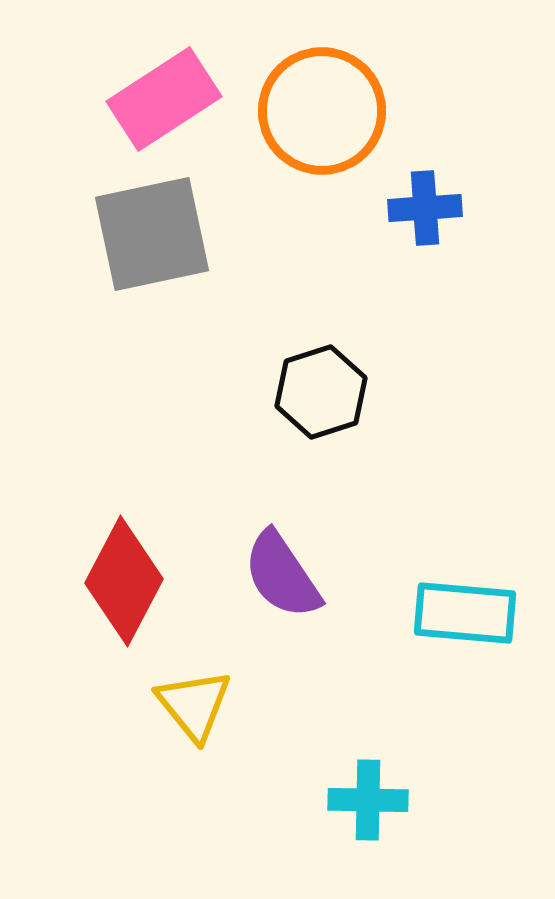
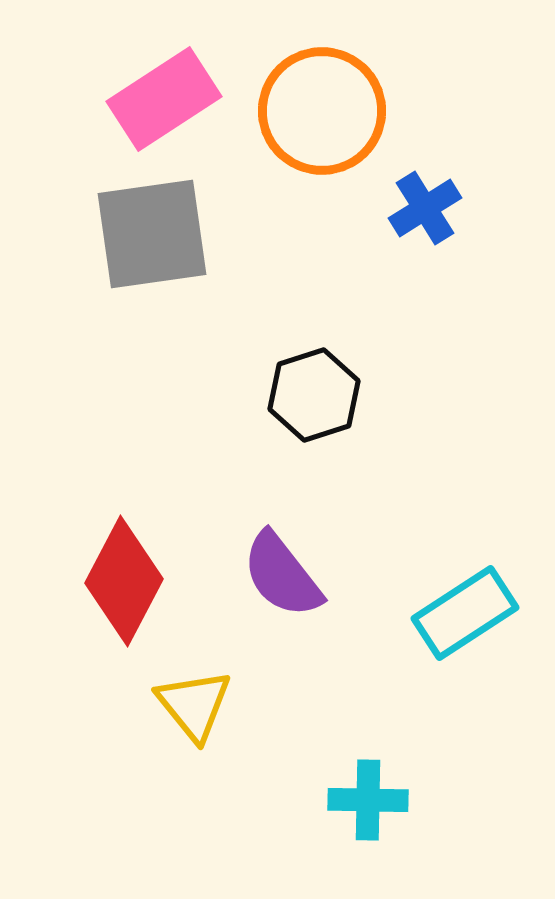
blue cross: rotated 28 degrees counterclockwise
gray square: rotated 4 degrees clockwise
black hexagon: moved 7 px left, 3 px down
purple semicircle: rotated 4 degrees counterclockwise
cyan rectangle: rotated 38 degrees counterclockwise
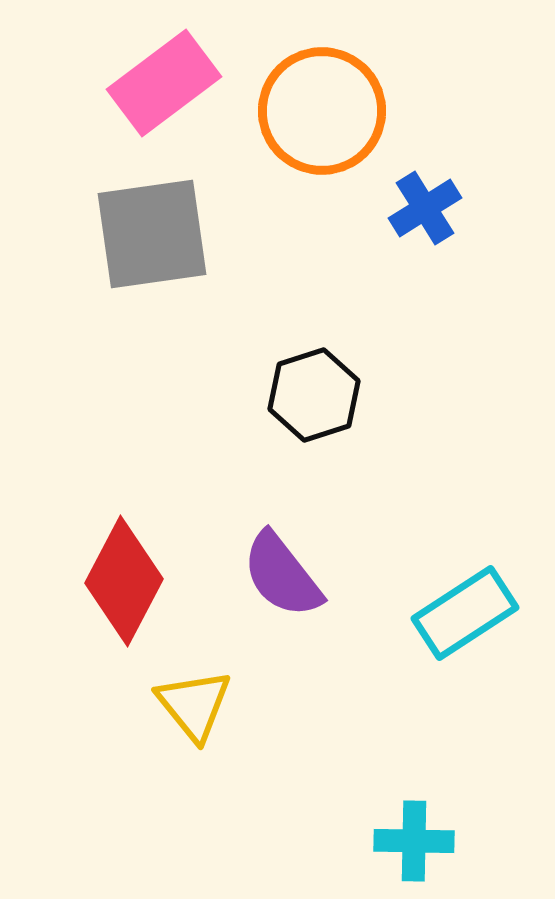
pink rectangle: moved 16 px up; rotated 4 degrees counterclockwise
cyan cross: moved 46 px right, 41 px down
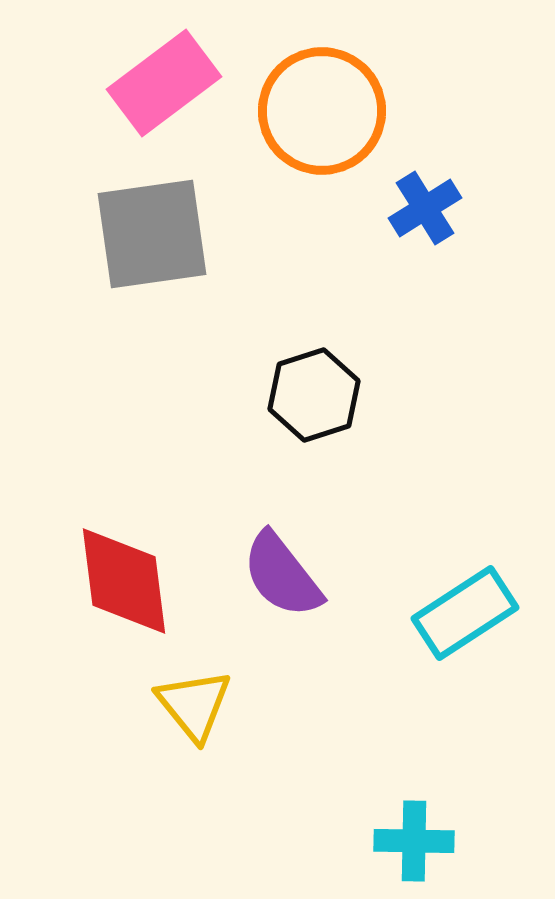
red diamond: rotated 35 degrees counterclockwise
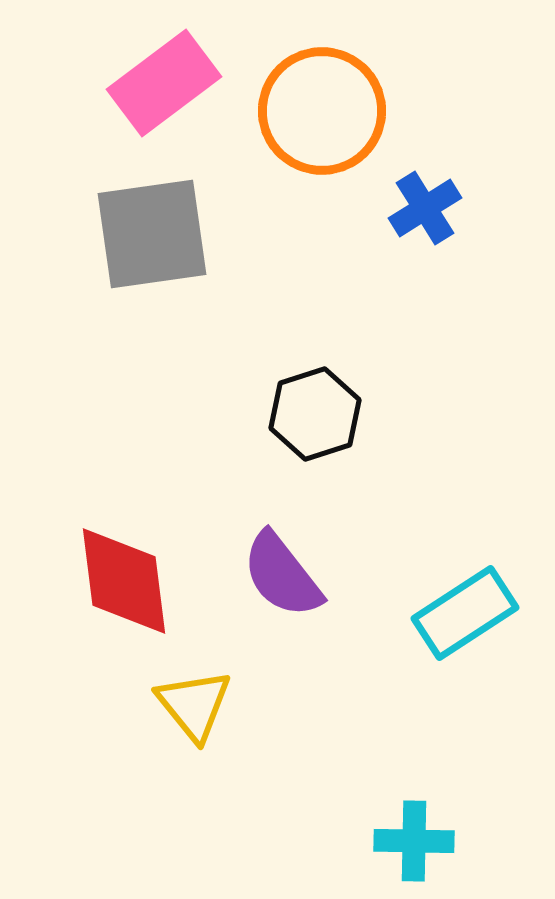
black hexagon: moved 1 px right, 19 px down
